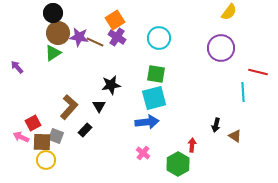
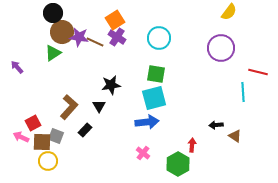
brown circle: moved 4 px right, 1 px up
black arrow: rotated 72 degrees clockwise
yellow circle: moved 2 px right, 1 px down
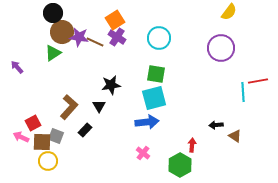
red line: moved 9 px down; rotated 24 degrees counterclockwise
green hexagon: moved 2 px right, 1 px down
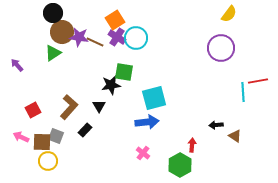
yellow semicircle: moved 2 px down
cyan circle: moved 23 px left
purple arrow: moved 2 px up
green square: moved 32 px left, 2 px up
red square: moved 13 px up
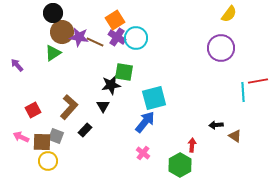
black triangle: moved 4 px right
blue arrow: moved 2 px left; rotated 45 degrees counterclockwise
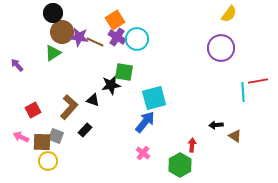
cyan circle: moved 1 px right, 1 px down
black triangle: moved 10 px left, 6 px up; rotated 40 degrees counterclockwise
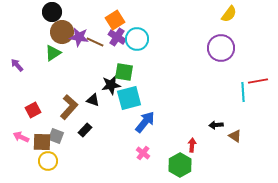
black circle: moved 1 px left, 1 px up
cyan square: moved 25 px left
